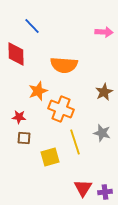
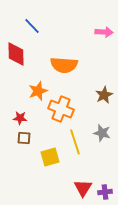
brown star: moved 3 px down
red star: moved 1 px right, 1 px down
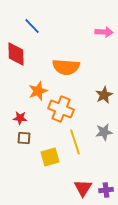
orange semicircle: moved 2 px right, 2 px down
gray star: moved 2 px right, 1 px up; rotated 24 degrees counterclockwise
purple cross: moved 1 px right, 2 px up
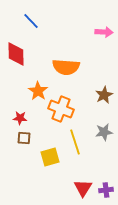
blue line: moved 1 px left, 5 px up
orange star: rotated 18 degrees counterclockwise
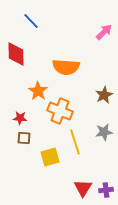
pink arrow: rotated 48 degrees counterclockwise
orange cross: moved 1 px left, 2 px down
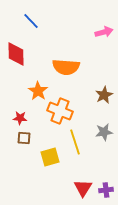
pink arrow: rotated 30 degrees clockwise
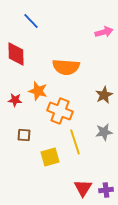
orange star: rotated 18 degrees counterclockwise
red star: moved 5 px left, 18 px up
brown square: moved 3 px up
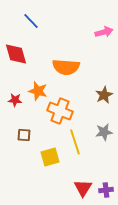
red diamond: rotated 15 degrees counterclockwise
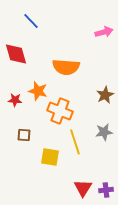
brown star: moved 1 px right
yellow square: rotated 24 degrees clockwise
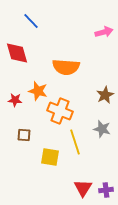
red diamond: moved 1 px right, 1 px up
gray star: moved 2 px left, 3 px up; rotated 24 degrees clockwise
